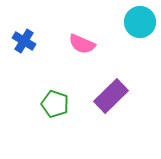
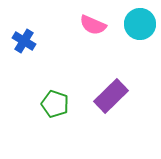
cyan circle: moved 2 px down
pink semicircle: moved 11 px right, 19 px up
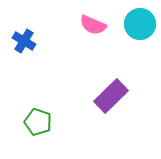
green pentagon: moved 17 px left, 18 px down
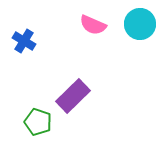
purple rectangle: moved 38 px left
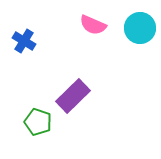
cyan circle: moved 4 px down
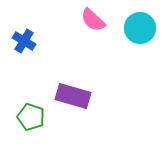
pink semicircle: moved 5 px up; rotated 20 degrees clockwise
purple rectangle: rotated 60 degrees clockwise
green pentagon: moved 7 px left, 5 px up
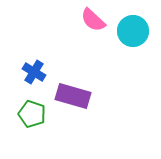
cyan circle: moved 7 px left, 3 px down
blue cross: moved 10 px right, 31 px down
green pentagon: moved 1 px right, 3 px up
